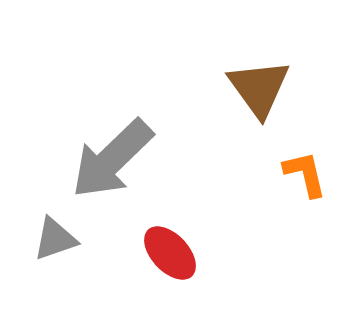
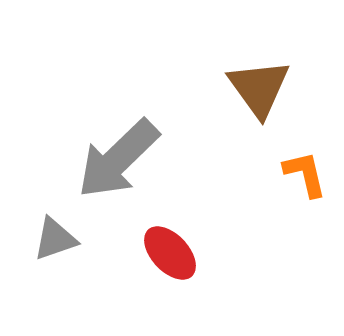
gray arrow: moved 6 px right
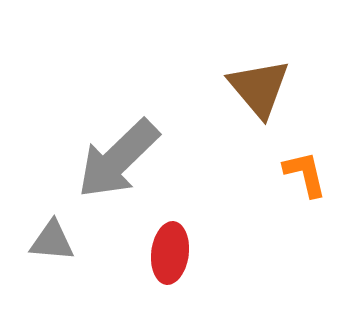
brown triangle: rotated 4 degrees counterclockwise
gray triangle: moved 3 px left, 2 px down; rotated 24 degrees clockwise
red ellipse: rotated 50 degrees clockwise
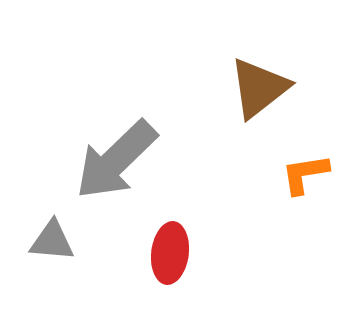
brown triangle: rotated 32 degrees clockwise
gray arrow: moved 2 px left, 1 px down
orange L-shape: rotated 86 degrees counterclockwise
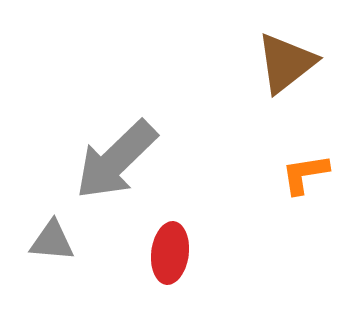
brown triangle: moved 27 px right, 25 px up
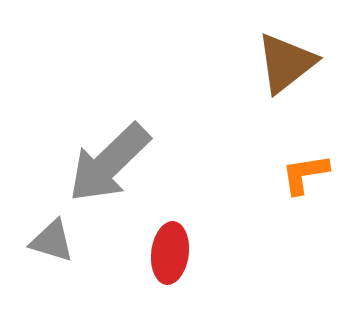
gray arrow: moved 7 px left, 3 px down
gray triangle: rotated 12 degrees clockwise
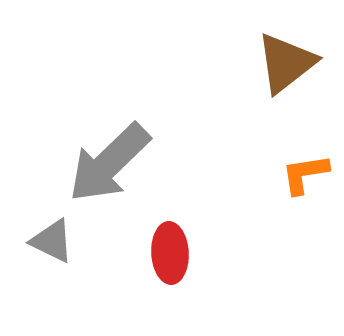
gray triangle: rotated 9 degrees clockwise
red ellipse: rotated 10 degrees counterclockwise
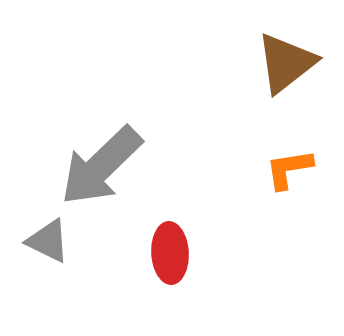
gray arrow: moved 8 px left, 3 px down
orange L-shape: moved 16 px left, 5 px up
gray triangle: moved 4 px left
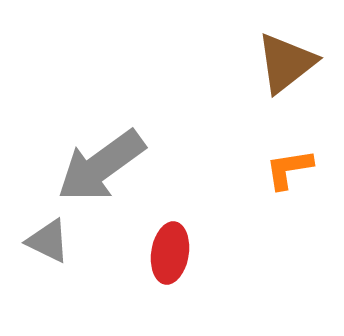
gray arrow: rotated 8 degrees clockwise
red ellipse: rotated 12 degrees clockwise
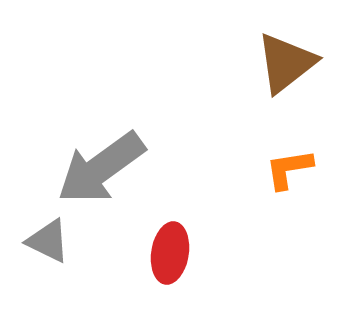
gray arrow: moved 2 px down
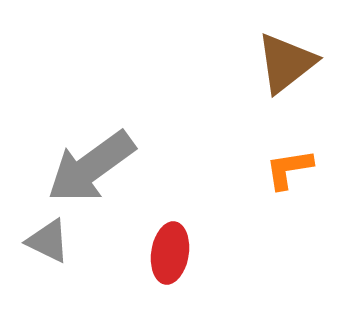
gray arrow: moved 10 px left, 1 px up
